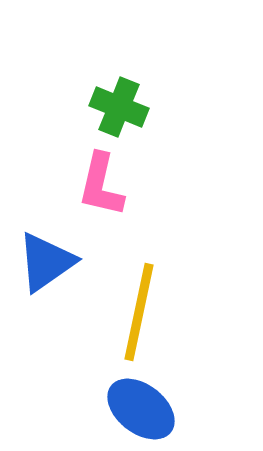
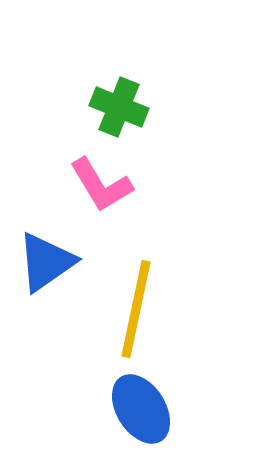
pink L-shape: rotated 44 degrees counterclockwise
yellow line: moved 3 px left, 3 px up
blue ellipse: rotated 20 degrees clockwise
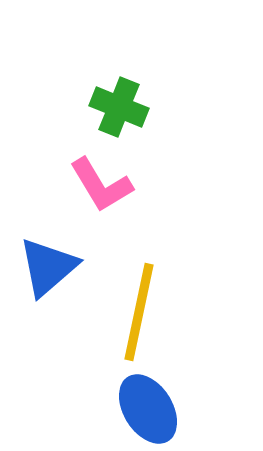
blue triangle: moved 2 px right, 5 px down; rotated 6 degrees counterclockwise
yellow line: moved 3 px right, 3 px down
blue ellipse: moved 7 px right
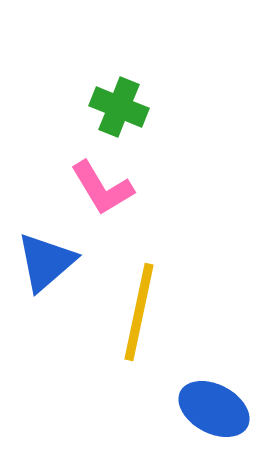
pink L-shape: moved 1 px right, 3 px down
blue triangle: moved 2 px left, 5 px up
blue ellipse: moved 66 px right; rotated 30 degrees counterclockwise
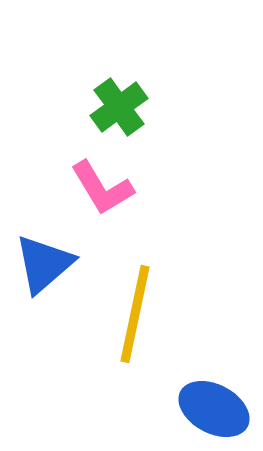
green cross: rotated 32 degrees clockwise
blue triangle: moved 2 px left, 2 px down
yellow line: moved 4 px left, 2 px down
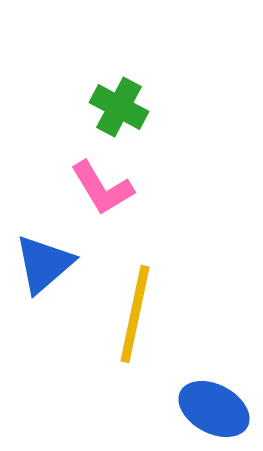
green cross: rotated 26 degrees counterclockwise
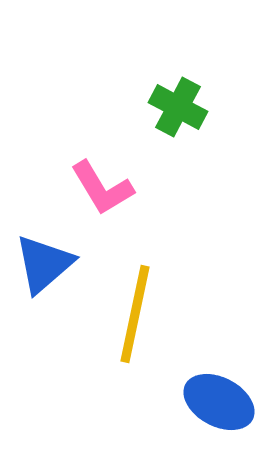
green cross: moved 59 px right
blue ellipse: moved 5 px right, 7 px up
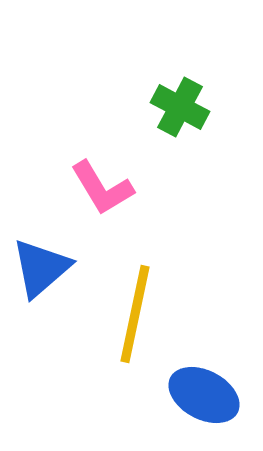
green cross: moved 2 px right
blue triangle: moved 3 px left, 4 px down
blue ellipse: moved 15 px left, 7 px up
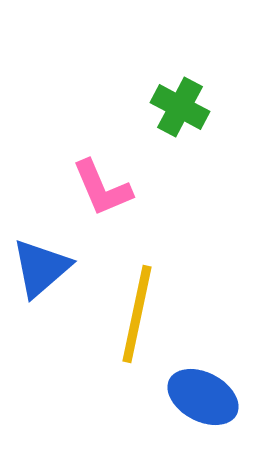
pink L-shape: rotated 8 degrees clockwise
yellow line: moved 2 px right
blue ellipse: moved 1 px left, 2 px down
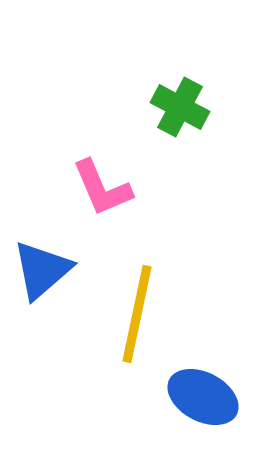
blue triangle: moved 1 px right, 2 px down
